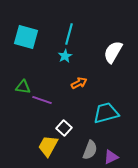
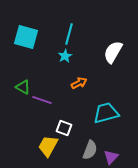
green triangle: rotated 21 degrees clockwise
white square: rotated 21 degrees counterclockwise
purple triangle: rotated 21 degrees counterclockwise
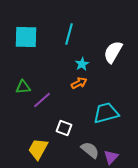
cyan square: rotated 15 degrees counterclockwise
cyan star: moved 17 px right, 8 px down
green triangle: rotated 35 degrees counterclockwise
purple line: rotated 60 degrees counterclockwise
yellow trapezoid: moved 10 px left, 3 px down
gray semicircle: rotated 72 degrees counterclockwise
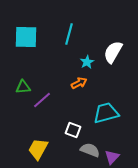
cyan star: moved 5 px right, 2 px up
white square: moved 9 px right, 2 px down
gray semicircle: rotated 18 degrees counterclockwise
purple triangle: moved 1 px right
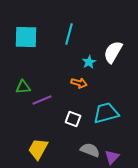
cyan star: moved 2 px right
orange arrow: rotated 42 degrees clockwise
purple line: rotated 18 degrees clockwise
white square: moved 11 px up
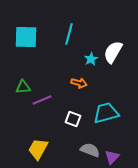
cyan star: moved 2 px right, 3 px up
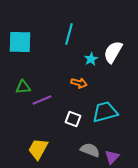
cyan square: moved 6 px left, 5 px down
cyan trapezoid: moved 1 px left, 1 px up
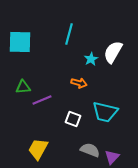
cyan trapezoid: rotated 152 degrees counterclockwise
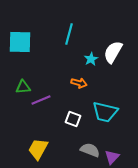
purple line: moved 1 px left
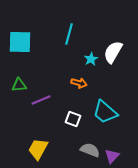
green triangle: moved 4 px left, 2 px up
cyan trapezoid: rotated 28 degrees clockwise
purple triangle: moved 1 px up
